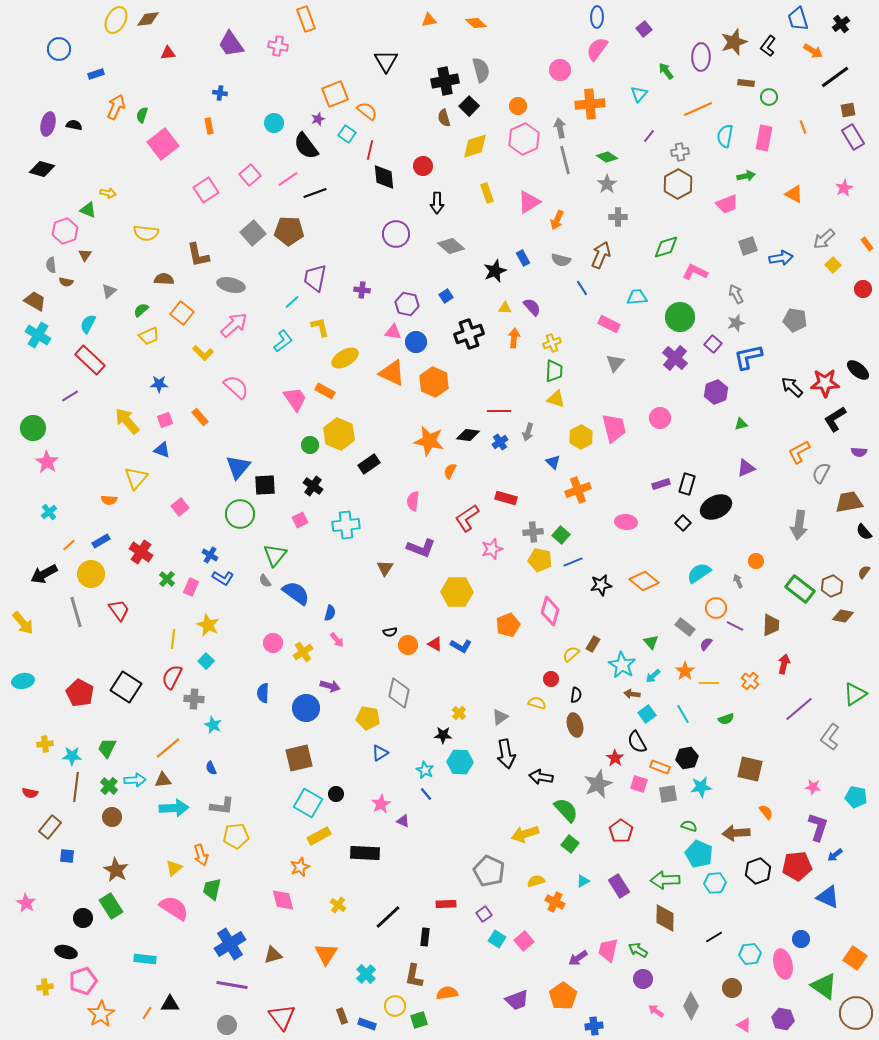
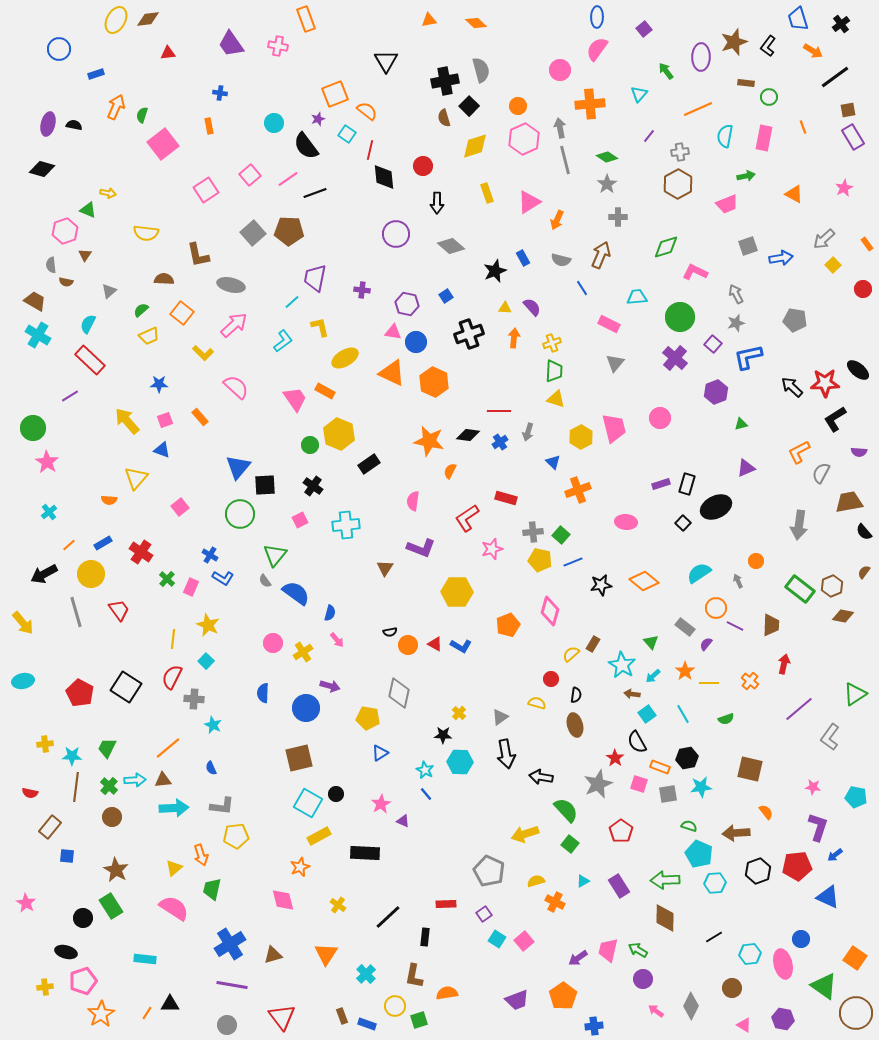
blue rectangle at (101, 541): moved 2 px right, 2 px down
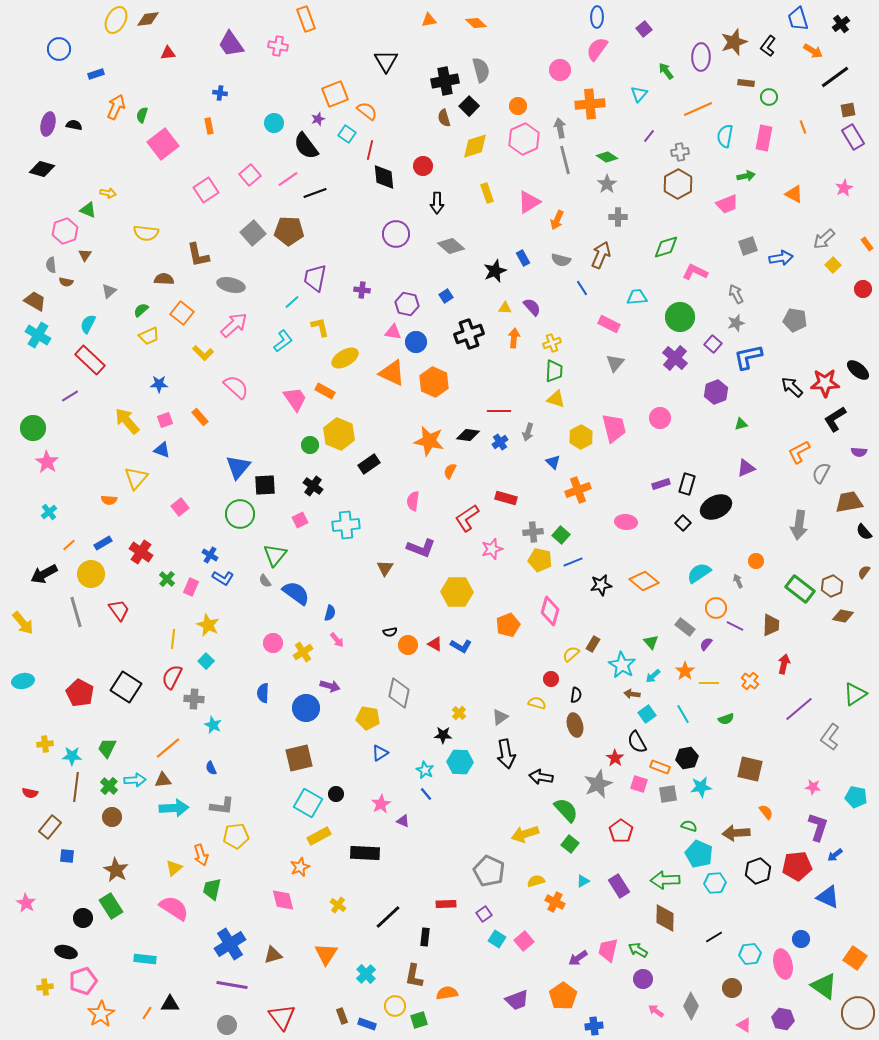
brown circle at (856, 1013): moved 2 px right
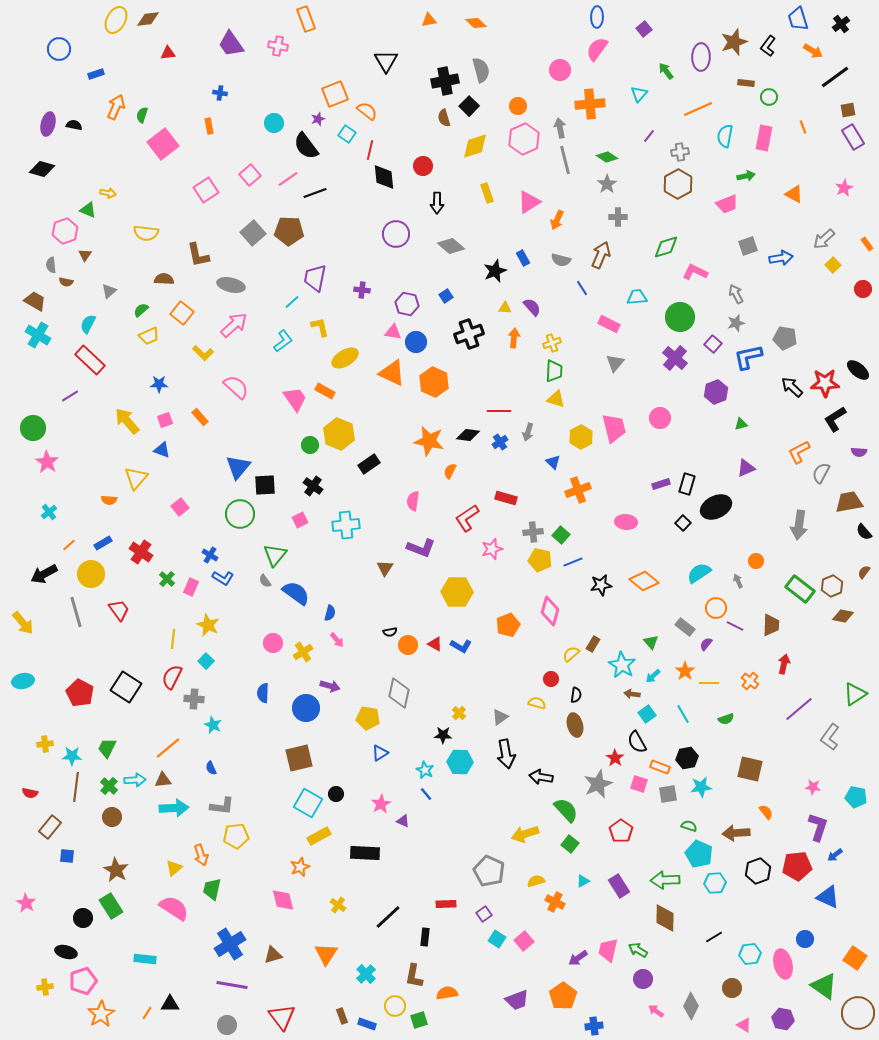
gray pentagon at (795, 320): moved 10 px left, 18 px down
blue circle at (801, 939): moved 4 px right
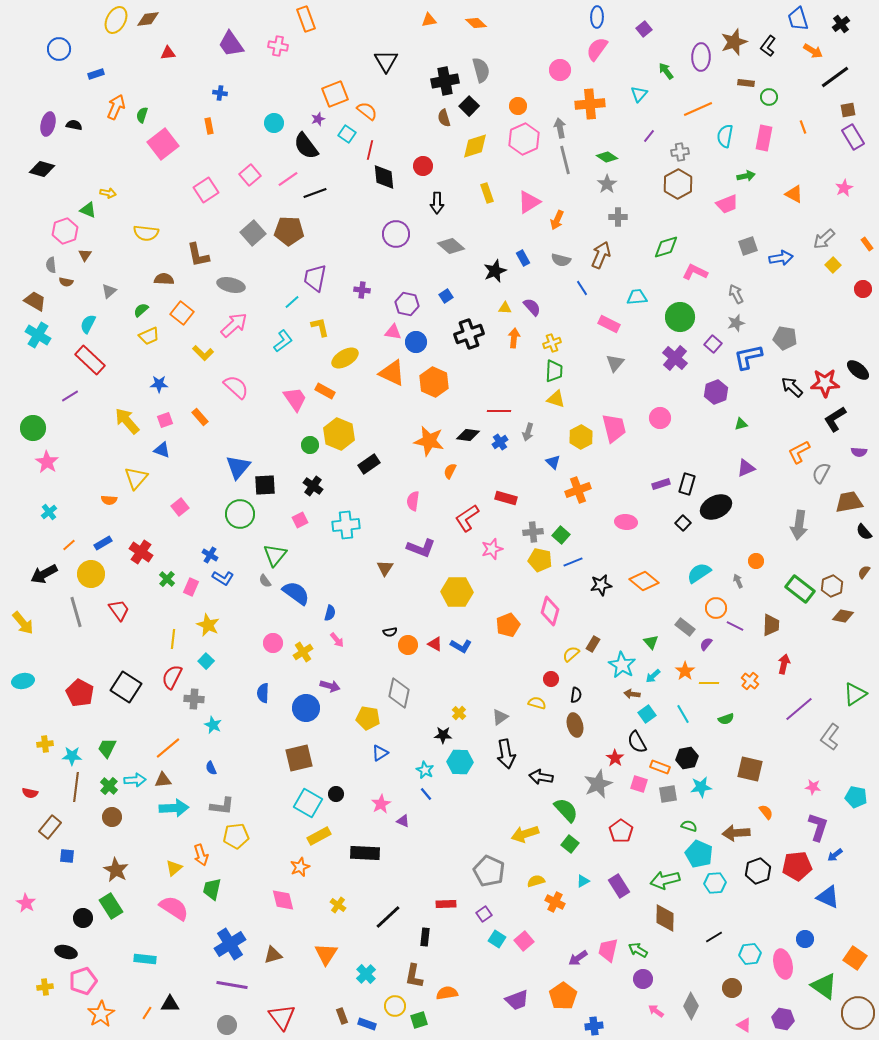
green arrow at (665, 880): rotated 12 degrees counterclockwise
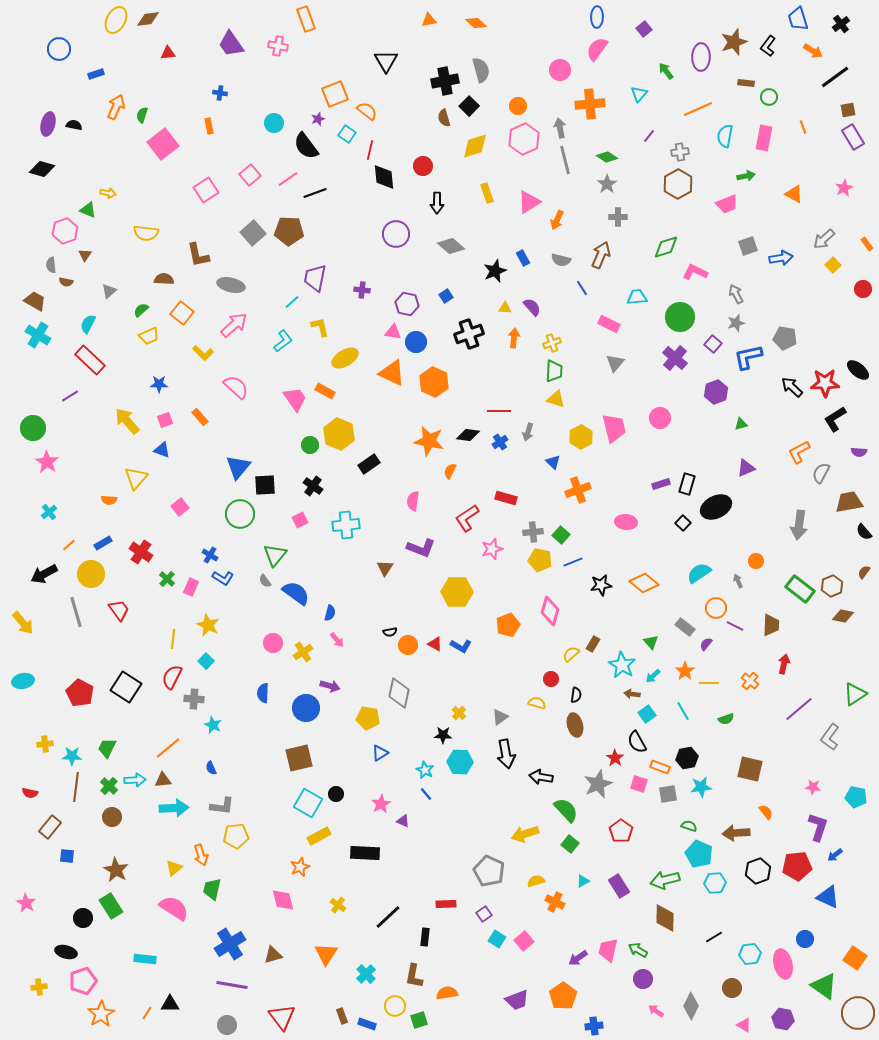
orange diamond at (644, 581): moved 2 px down
cyan line at (683, 714): moved 3 px up
yellow cross at (45, 987): moved 6 px left
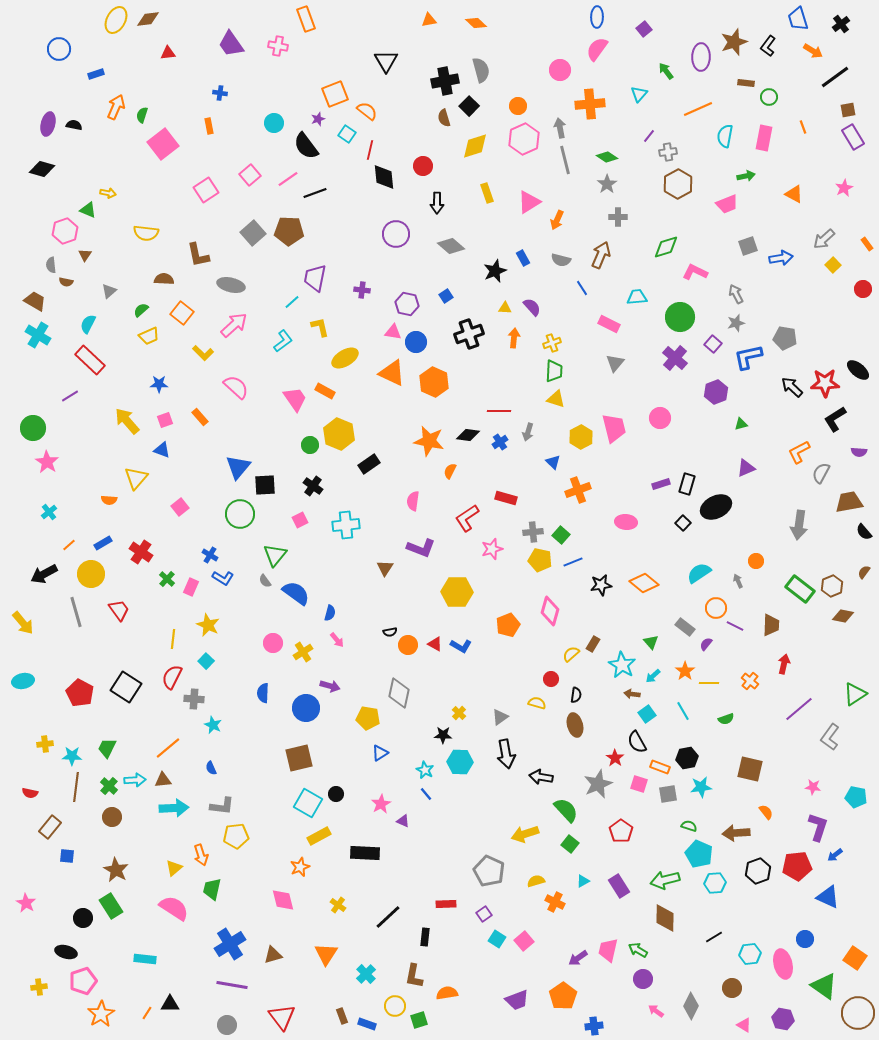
gray cross at (680, 152): moved 12 px left
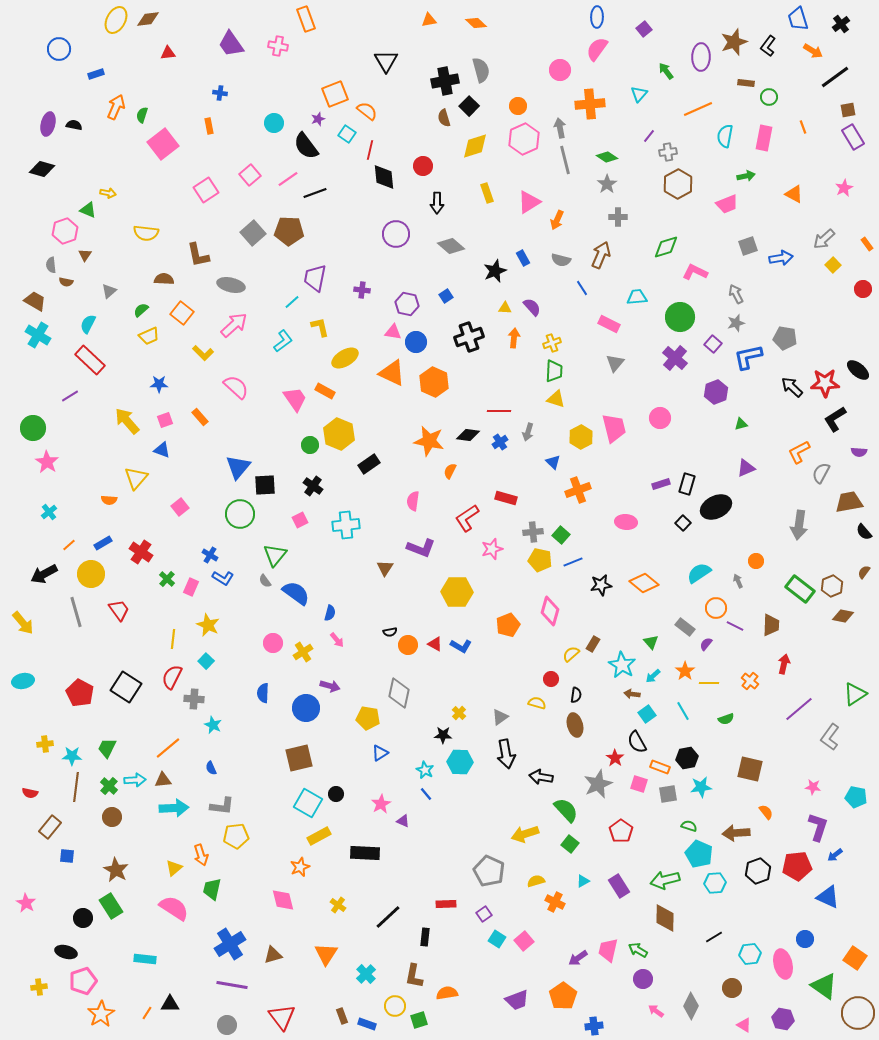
black cross at (469, 334): moved 3 px down
